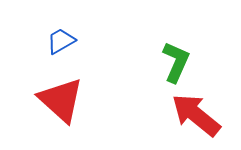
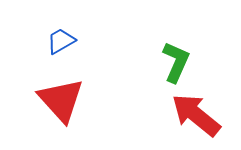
red triangle: rotated 6 degrees clockwise
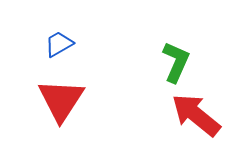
blue trapezoid: moved 2 px left, 3 px down
red triangle: rotated 15 degrees clockwise
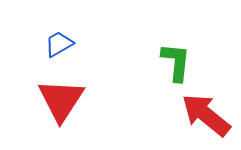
green L-shape: rotated 18 degrees counterclockwise
red arrow: moved 10 px right
